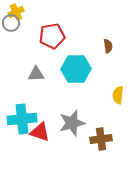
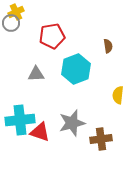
cyan hexagon: rotated 20 degrees counterclockwise
cyan cross: moved 2 px left, 1 px down
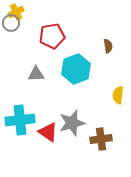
red triangle: moved 8 px right; rotated 15 degrees clockwise
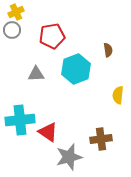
gray circle: moved 1 px right, 7 px down
brown semicircle: moved 4 px down
gray star: moved 3 px left, 34 px down
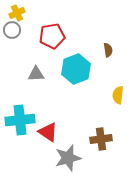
yellow cross: moved 1 px right, 1 px down
gray star: moved 1 px left, 1 px down
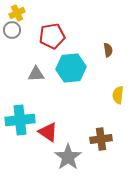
cyan hexagon: moved 5 px left, 1 px up; rotated 16 degrees clockwise
gray star: moved 1 px up; rotated 20 degrees counterclockwise
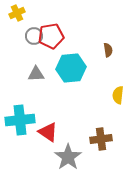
gray circle: moved 22 px right, 6 px down
red pentagon: moved 1 px left
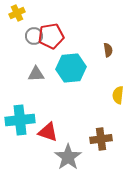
red triangle: rotated 15 degrees counterclockwise
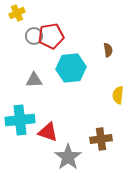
gray triangle: moved 2 px left, 6 px down
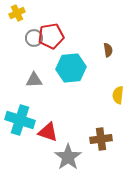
gray circle: moved 2 px down
cyan cross: rotated 24 degrees clockwise
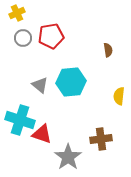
gray circle: moved 11 px left
cyan hexagon: moved 14 px down
gray triangle: moved 6 px right, 5 px down; rotated 42 degrees clockwise
yellow semicircle: moved 1 px right, 1 px down
red triangle: moved 6 px left, 2 px down
